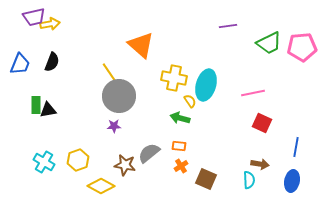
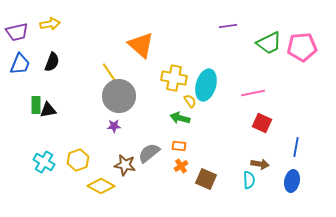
purple trapezoid: moved 17 px left, 15 px down
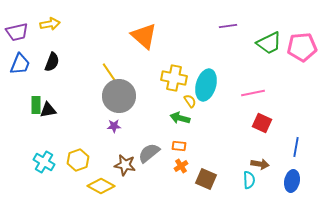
orange triangle: moved 3 px right, 9 px up
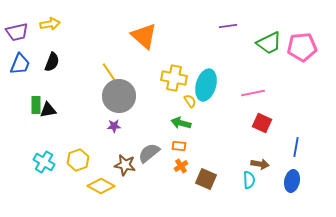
green arrow: moved 1 px right, 5 px down
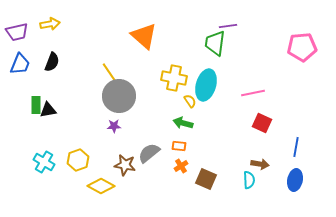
green trapezoid: moved 54 px left; rotated 124 degrees clockwise
green arrow: moved 2 px right
blue ellipse: moved 3 px right, 1 px up
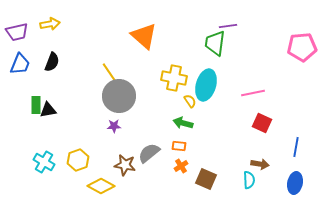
blue ellipse: moved 3 px down
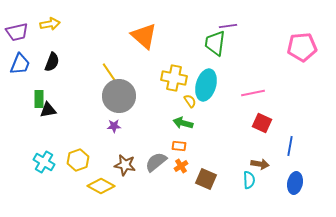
green rectangle: moved 3 px right, 6 px up
blue line: moved 6 px left, 1 px up
gray semicircle: moved 7 px right, 9 px down
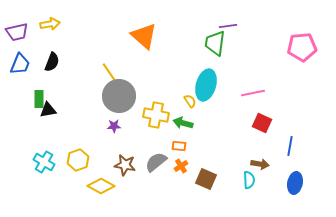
yellow cross: moved 18 px left, 37 px down
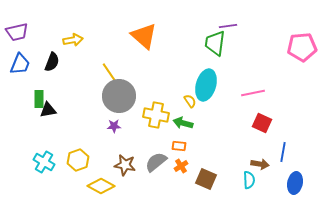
yellow arrow: moved 23 px right, 16 px down
blue line: moved 7 px left, 6 px down
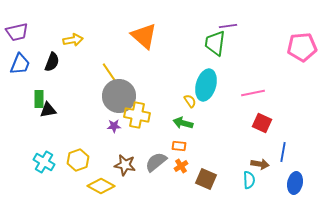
yellow cross: moved 19 px left
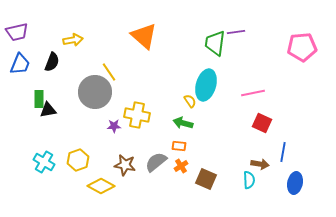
purple line: moved 8 px right, 6 px down
gray circle: moved 24 px left, 4 px up
